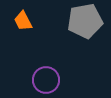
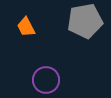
orange trapezoid: moved 3 px right, 6 px down
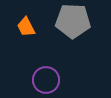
gray pentagon: moved 12 px left; rotated 12 degrees clockwise
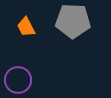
purple circle: moved 28 px left
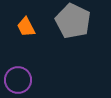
gray pentagon: rotated 24 degrees clockwise
